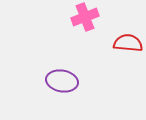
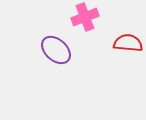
purple ellipse: moved 6 px left, 31 px up; rotated 32 degrees clockwise
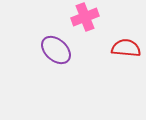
red semicircle: moved 2 px left, 5 px down
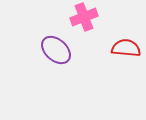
pink cross: moved 1 px left
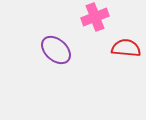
pink cross: moved 11 px right
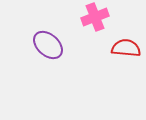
purple ellipse: moved 8 px left, 5 px up
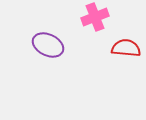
purple ellipse: rotated 16 degrees counterclockwise
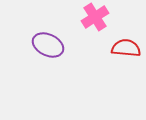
pink cross: rotated 12 degrees counterclockwise
